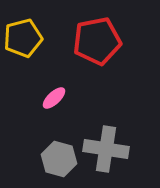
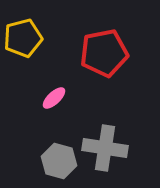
red pentagon: moved 7 px right, 12 px down
gray cross: moved 1 px left, 1 px up
gray hexagon: moved 2 px down
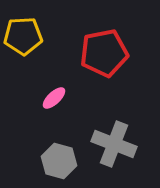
yellow pentagon: moved 2 px up; rotated 12 degrees clockwise
gray cross: moved 9 px right, 4 px up; rotated 12 degrees clockwise
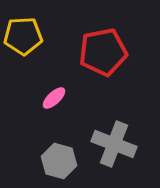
red pentagon: moved 1 px left, 1 px up
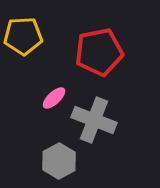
red pentagon: moved 4 px left
gray cross: moved 20 px left, 24 px up
gray hexagon: rotated 16 degrees clockwise
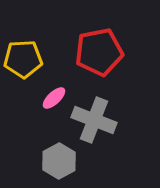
yellow pentagon: moved 23 px down
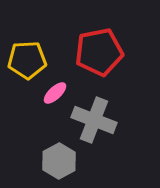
yellow pentagon: moved 4 px right, 1 px down
pink ellipse: moved 1 px right, 5 px up
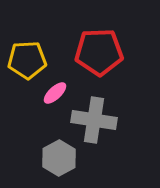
red pentagon: rotated 9 degrees clockwise
gray cross: rotated 12 degrees counterclockwise
gray hexagon: moved 3 px up
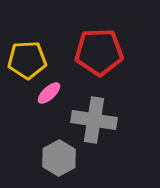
pink ellipse: moved 6 px left
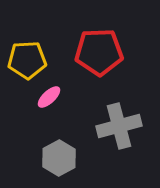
pink ellipse: moved 4 px down
gray cross: moved 25 px right, 6 px down; rotated 24 degrees counterclockwise
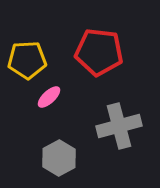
red pentagon: rotated 9 degrees clockwise
